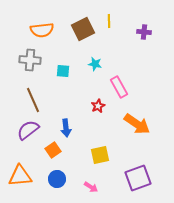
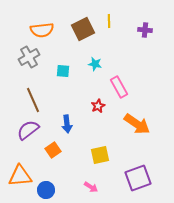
purple cross: moved 1 px right, 2 px up
gray cross: moved 1 px left, 3 px up; rotated 35 degrees counterclockwise
blue arrow: moved 1 px right, 4 px up
blue circle: moved 11 px left, 11 px down
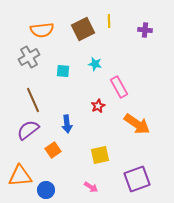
purple square: moved 1 px left, 1 px down
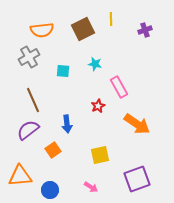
yellow line: moved 2 px right, 2 px up
purple cross: rotated 24 degrees counterclockwise
blue circle: moved 4 px right
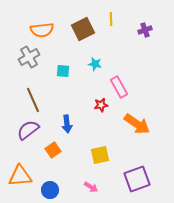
red star: moved 3 px right, 1 px up; rotated 16 degrees clockwise
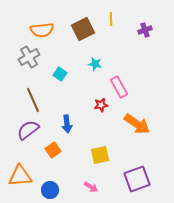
cyan square: moved 3 px left, 3 px down; rotated 32 degrees clockwise
